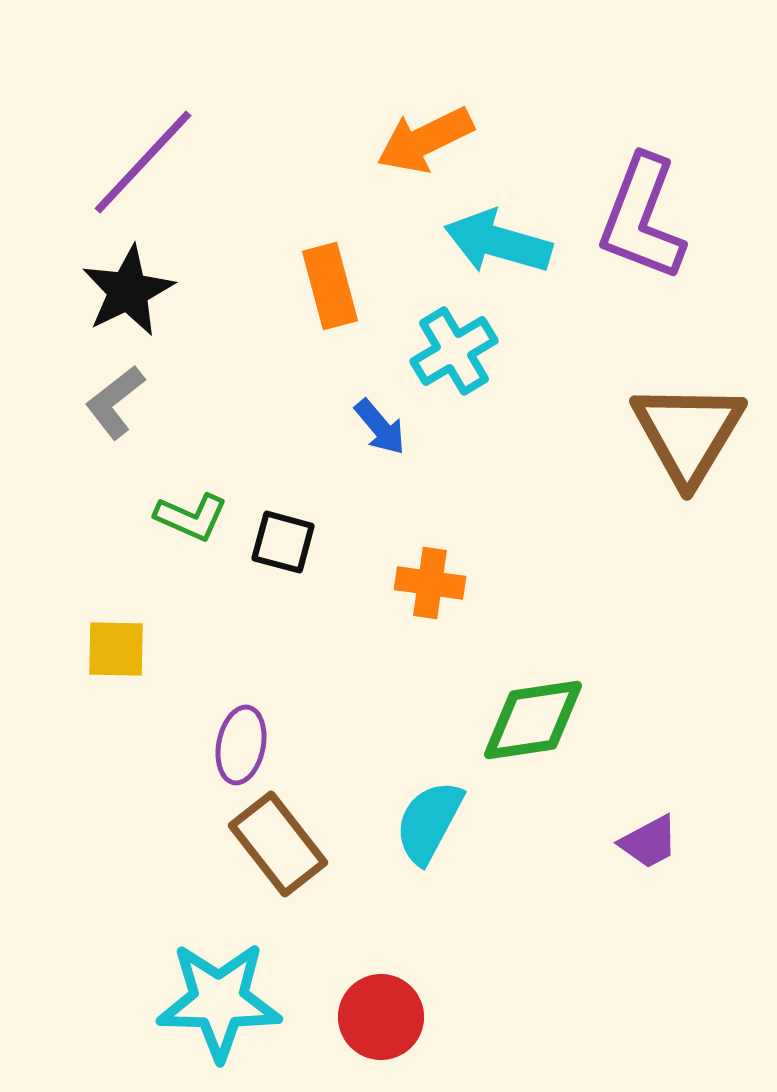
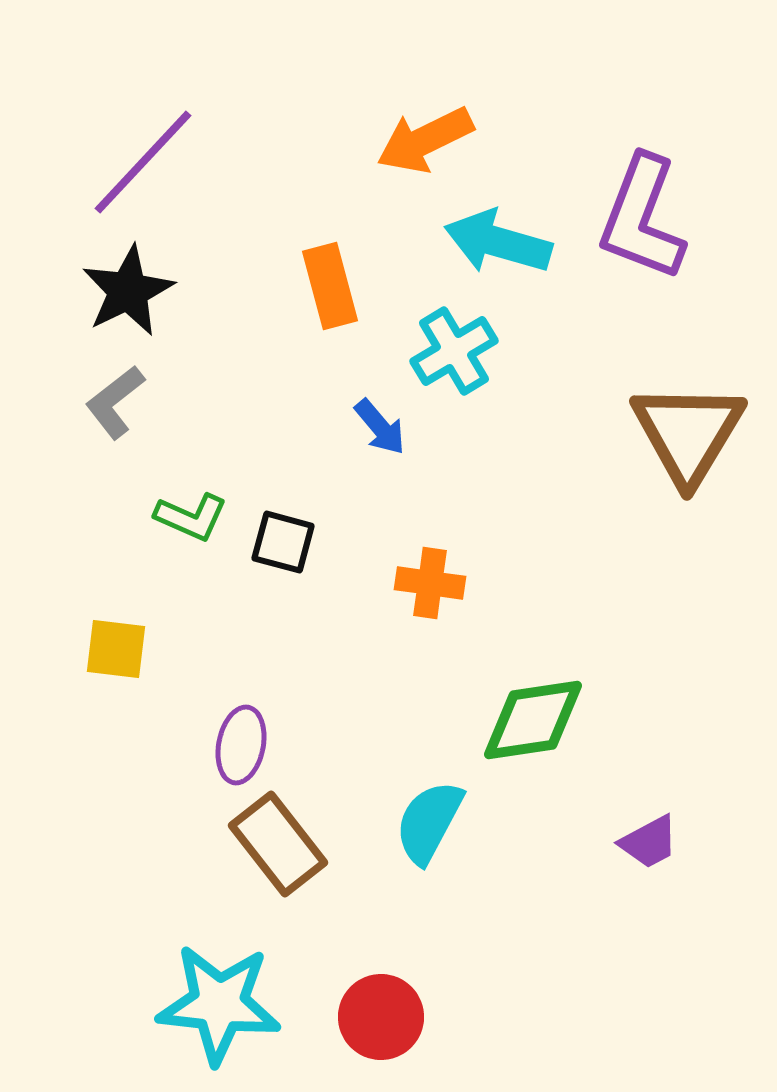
yellow square: rotated 6 degrees clockwise
cyan star: moved 3 px down; rotated 5 degrees clockwise
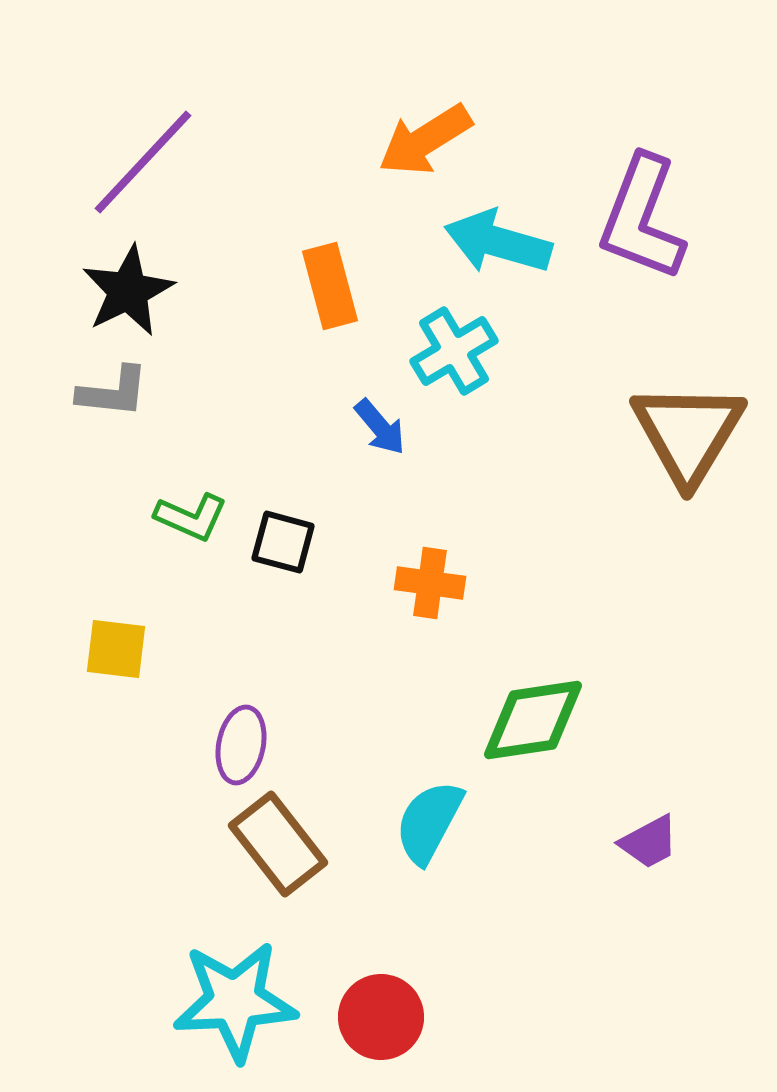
orange arrow: rotated 6 degrees counterclockwise
gray L-shape: moved 2 px left, 10 px up; rotated 136 degrees counterclockwise
cyan star: moved 16 px right, 3 px up; rotated 9 degrees counterclockwise
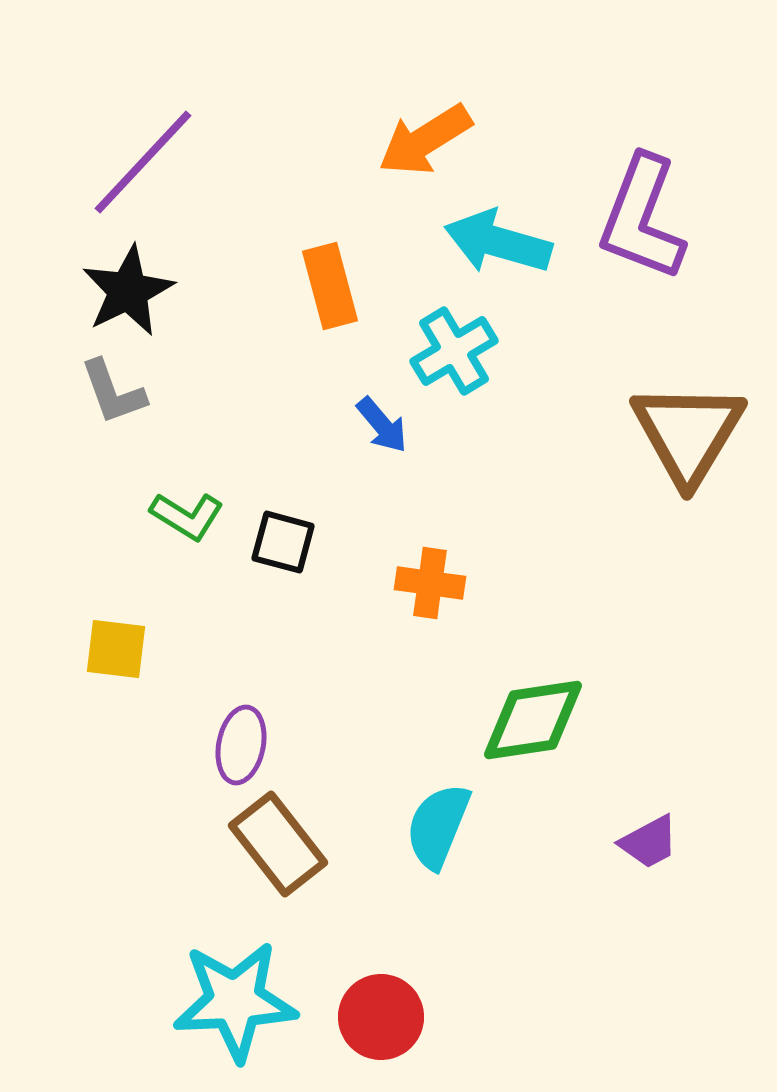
gray L-shape: rotated 64 degrees clockwise
blue arrow: moved 2 px right, 2 px up
green L-shape: moved 4 px left, 1 px up; rotated 8 degrees clockwise
cyan semicircle: moved 9 px right, 4 px down; rotated 6 degrees counterclockwise
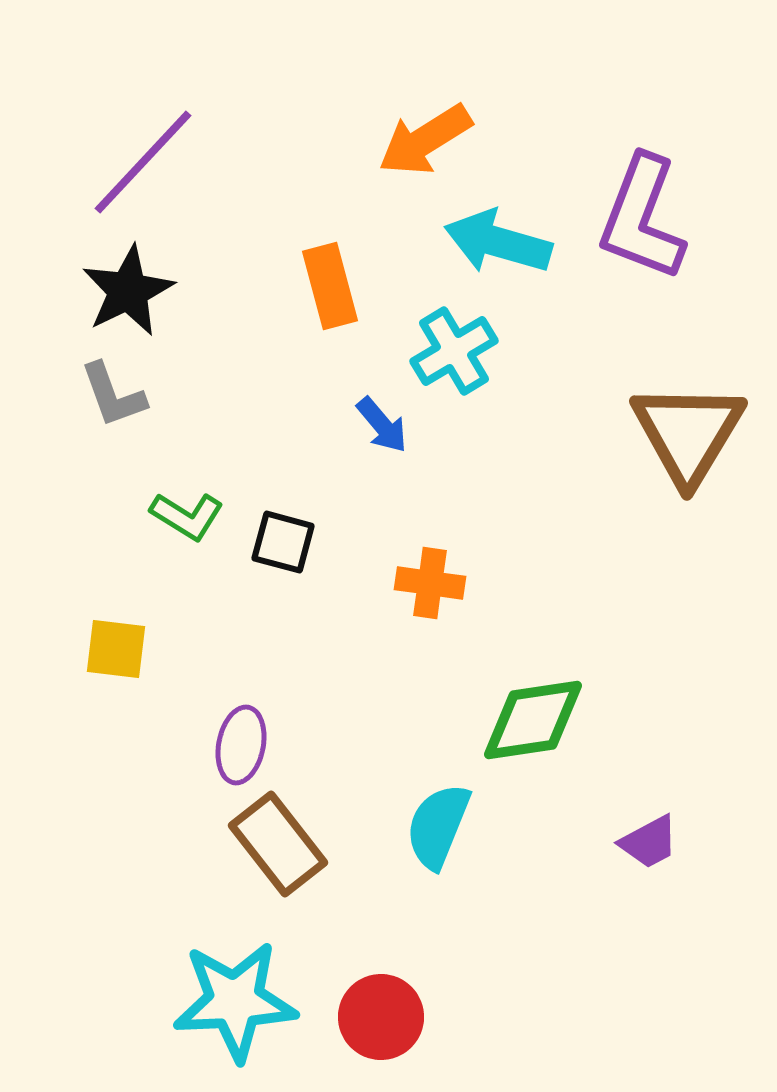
gray L-shape: moved 3 px down
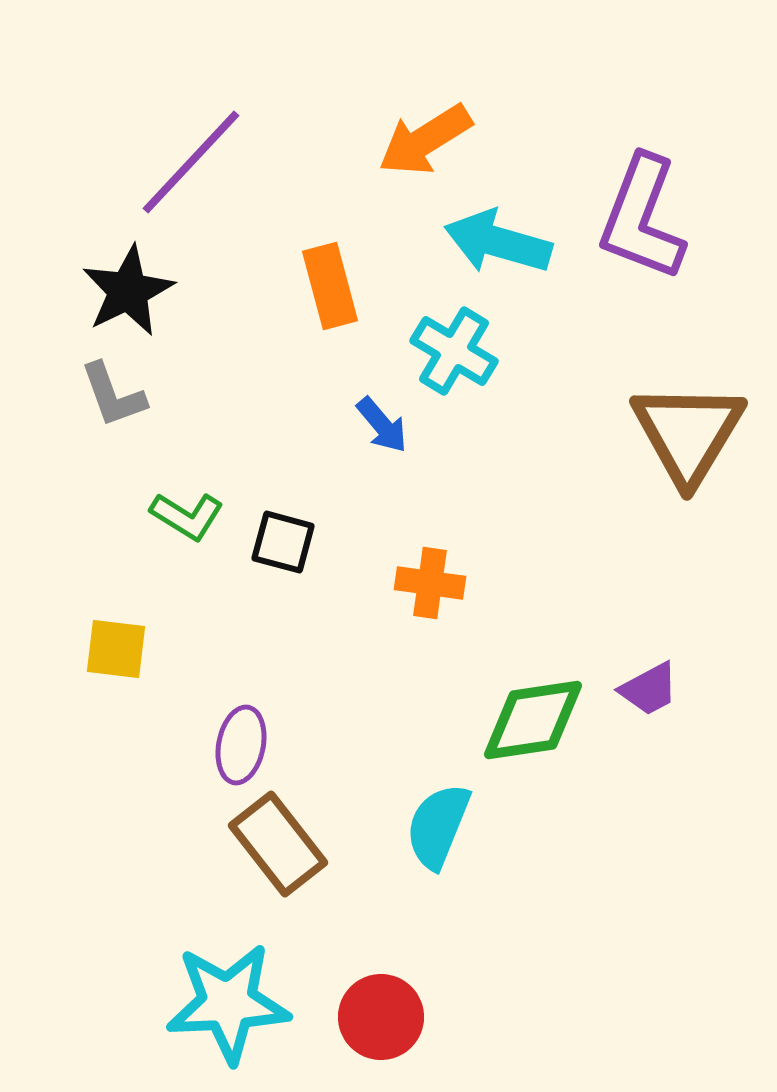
purple line: moved 48 px right
cyan cross: rotated 28 degrees counterclockwise
purple trapezoid: moved 153 px up
cyan star: moved 7 px left, 2 px down
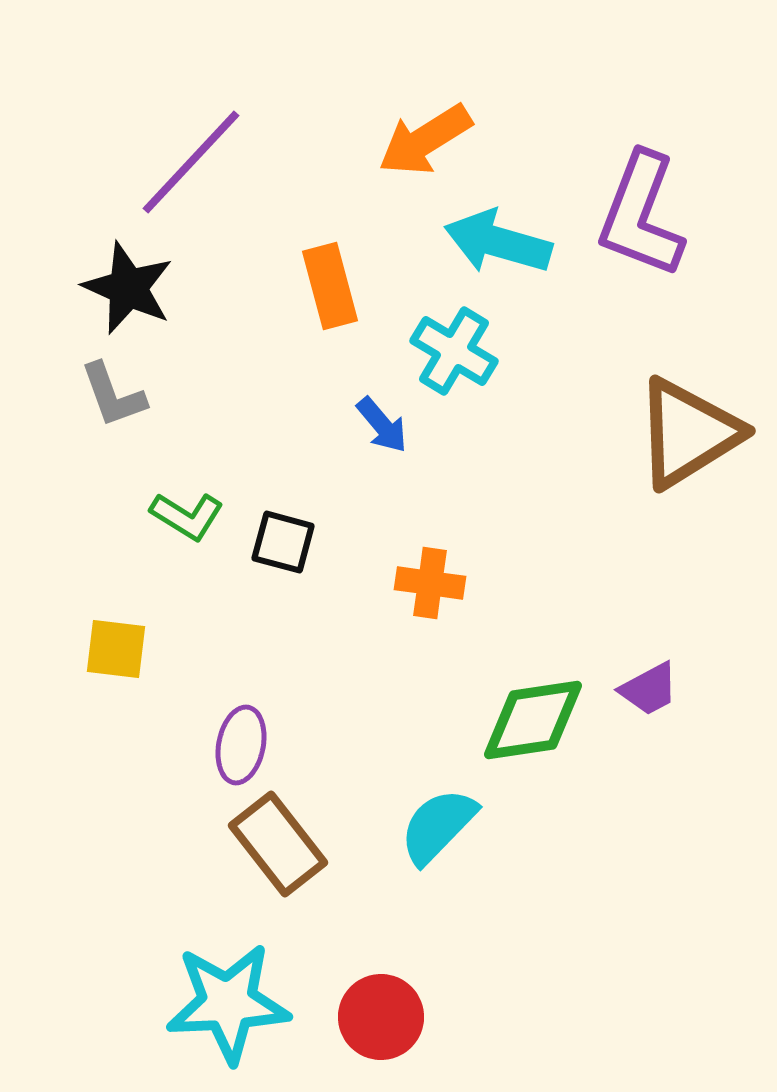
purple L-shape: moved 1 px left, 3 px up
black star: moved 3 px up; rotated 22 degrees counterclockwise
brown triangle: rotated 27 degrees clockwise
cyan semicircle: rotated 22 degrees clockwise
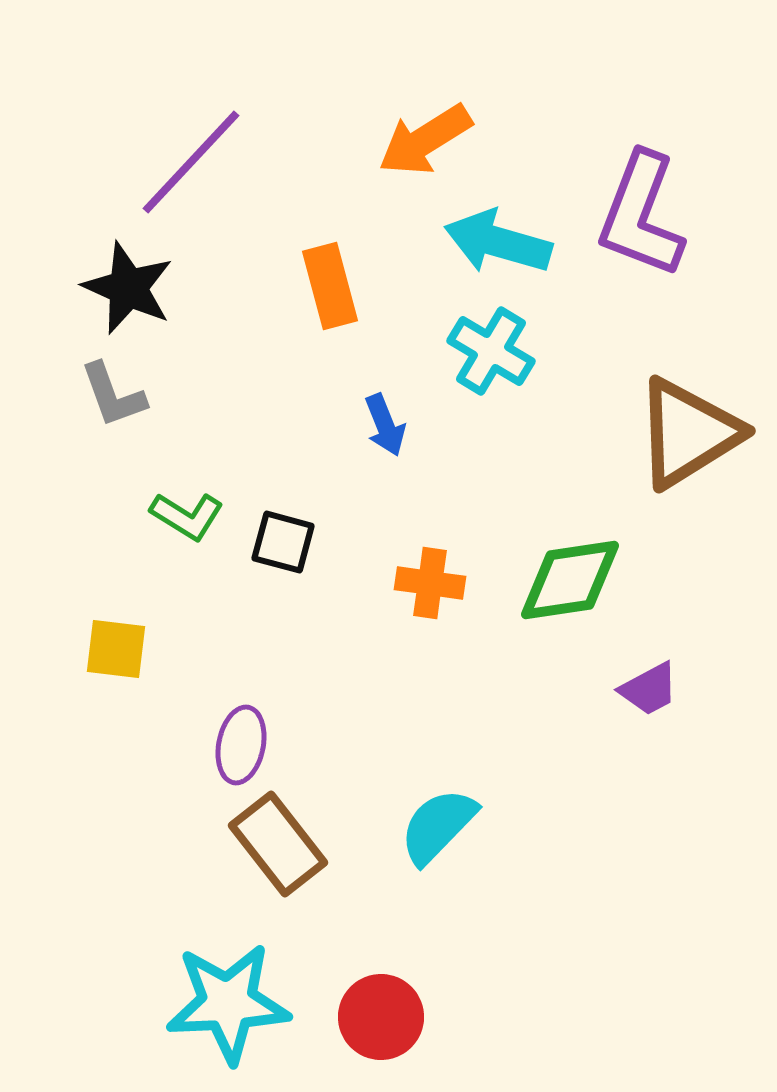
cyan cross: moved 37 px right
blue arrow: moved 3 px right; rotated 18 degrees clockwise
green diamond: moved 37 px right, 140 px up
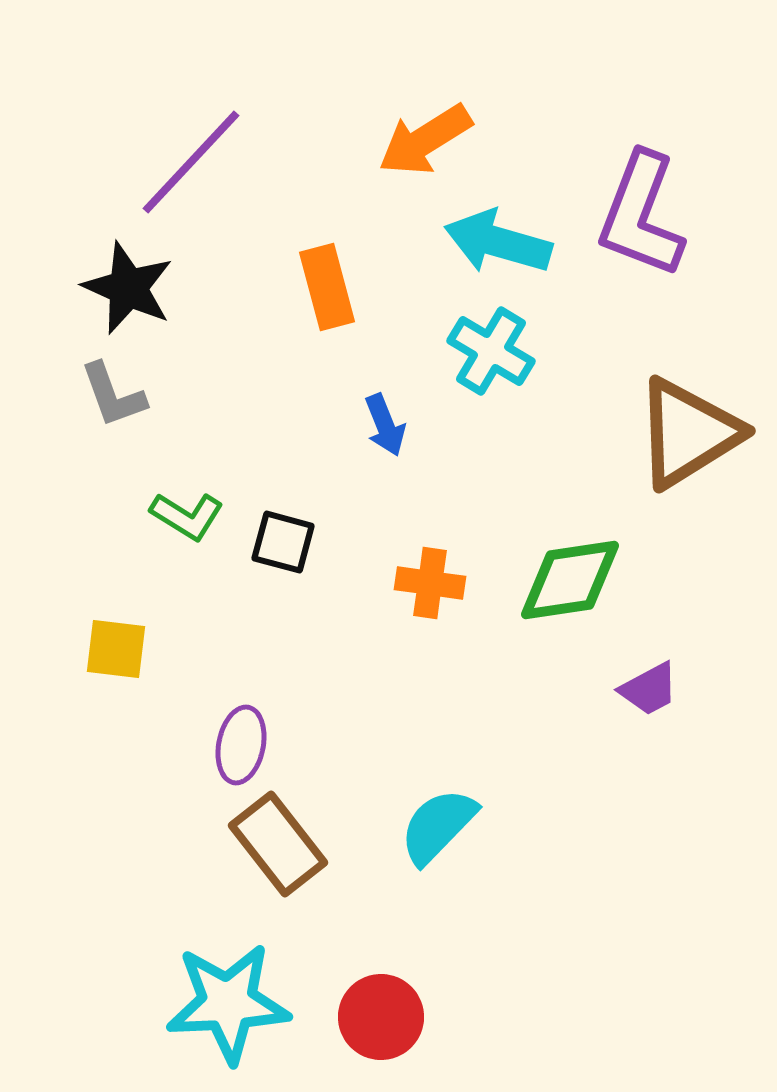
orange rectangle: moved 3 px left, 1 px down
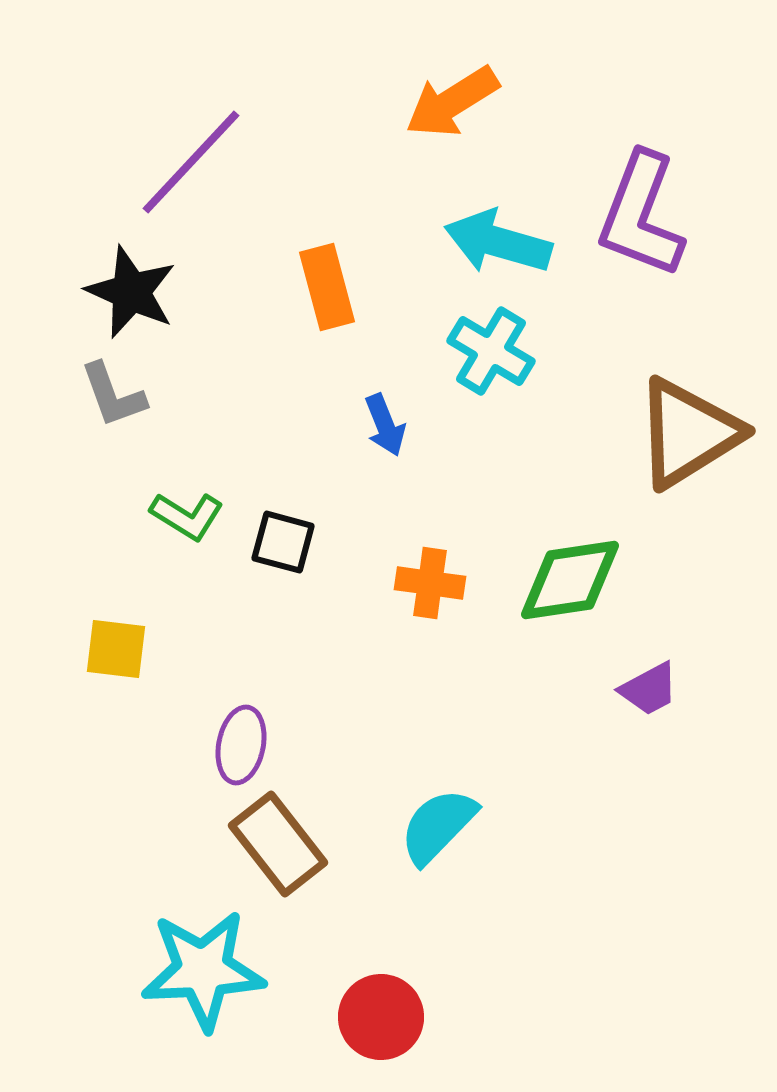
orange arrow: moved 27 px right, 38 px up
black star: moved 3 px right, 4 px down
cyan star: moved 25 px left, 33 px up
